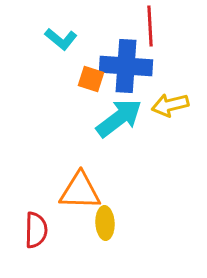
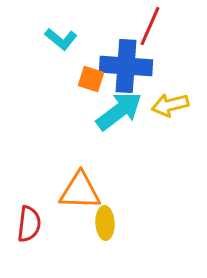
red line: rotated 27 degrees clockwise
cyan arrow: moved 7 px up
red semicircle: moved 7 px left, 6 px up; rotated 6 degrees clockwise
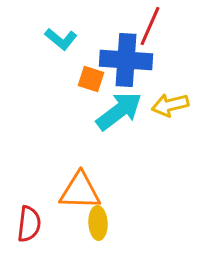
blue cross: moved 6 px up
yellow ellipse: moved 7 px left
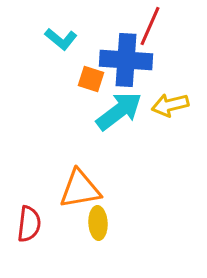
orange triangle: moved 2 px up; rotated 12 degrees counterclockwise
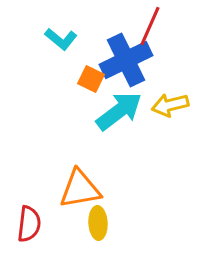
blue cross: rotated 30 degrees counterclockwise
orange square: rotated 8 degrees clockwise
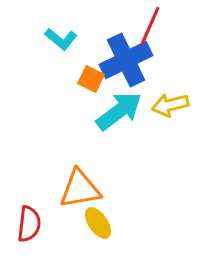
yellow ellipse: rotated 32 degrees counterclockwise
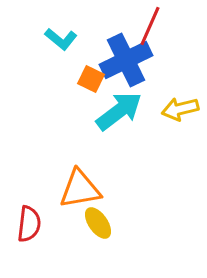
yellow arrow: moved 10 px right, 4 px down
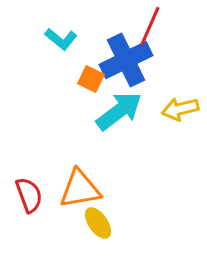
red semicircle: moved 29 px up; rotated 27 degrees counterclockwise
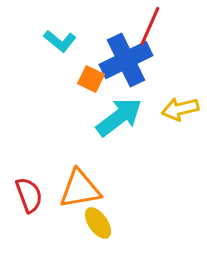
cyan L-shape: moved 1 px left, 2 px down
cyan arrow: moved 6 px down
